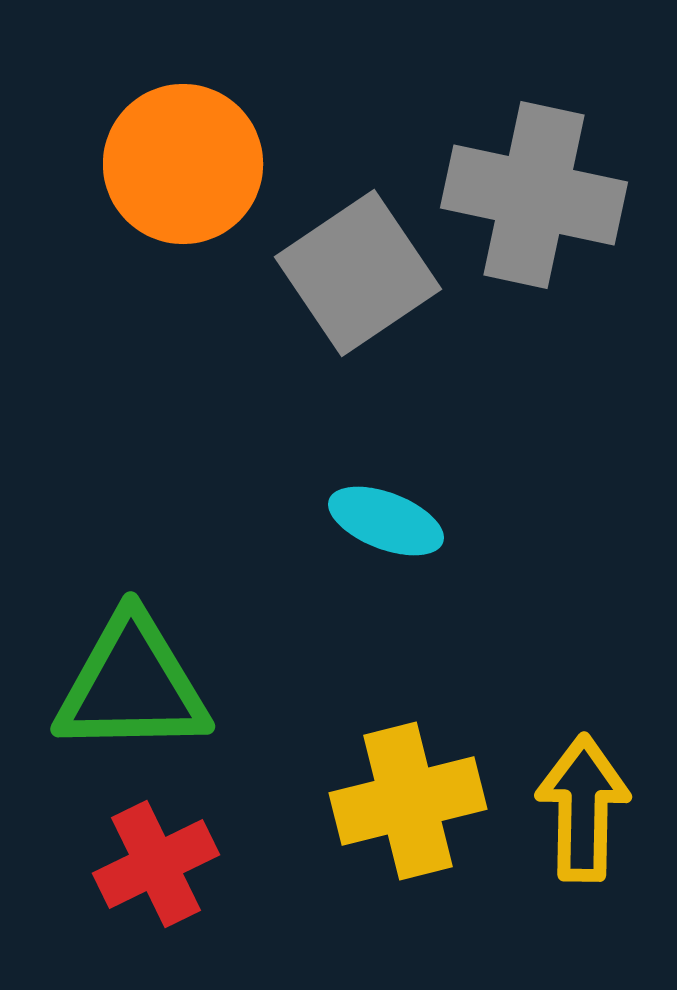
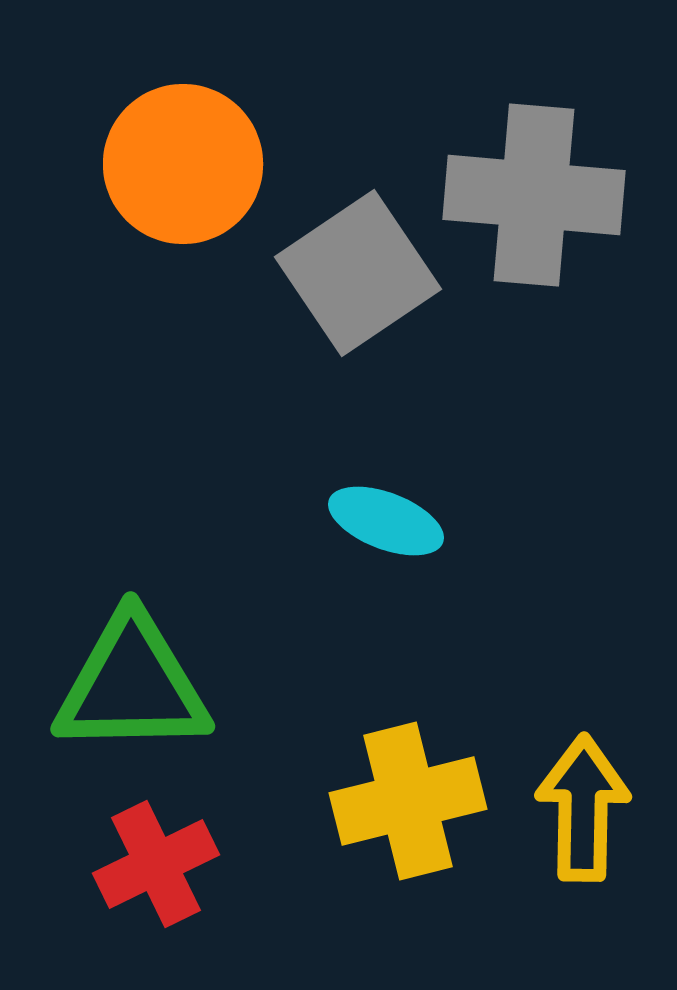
gray cross: rotated 7 degrees counterclockwise
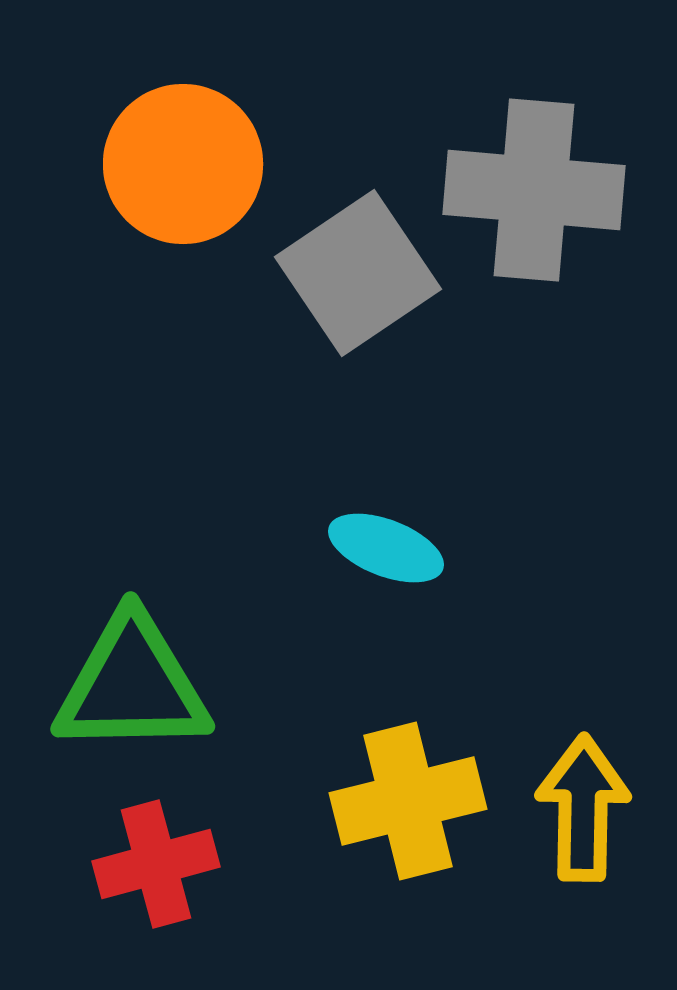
gray cross: moved 5 px up
cyan ellipse: moved 27 px down
red cross: rotated 11 degrees clockwise
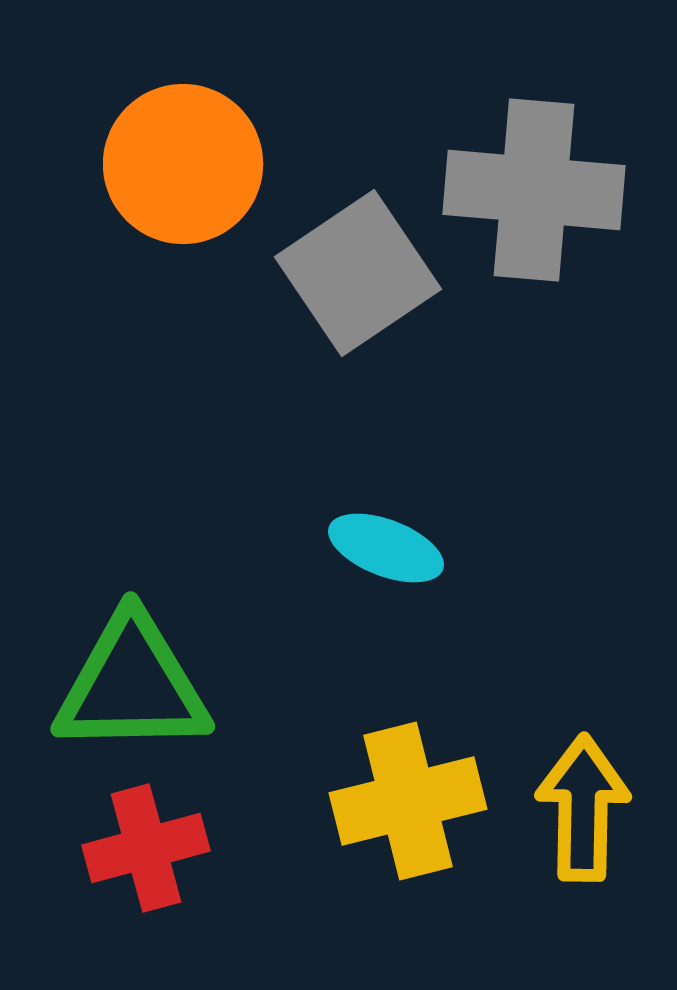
red cross: moved 10 px left, 16 px up
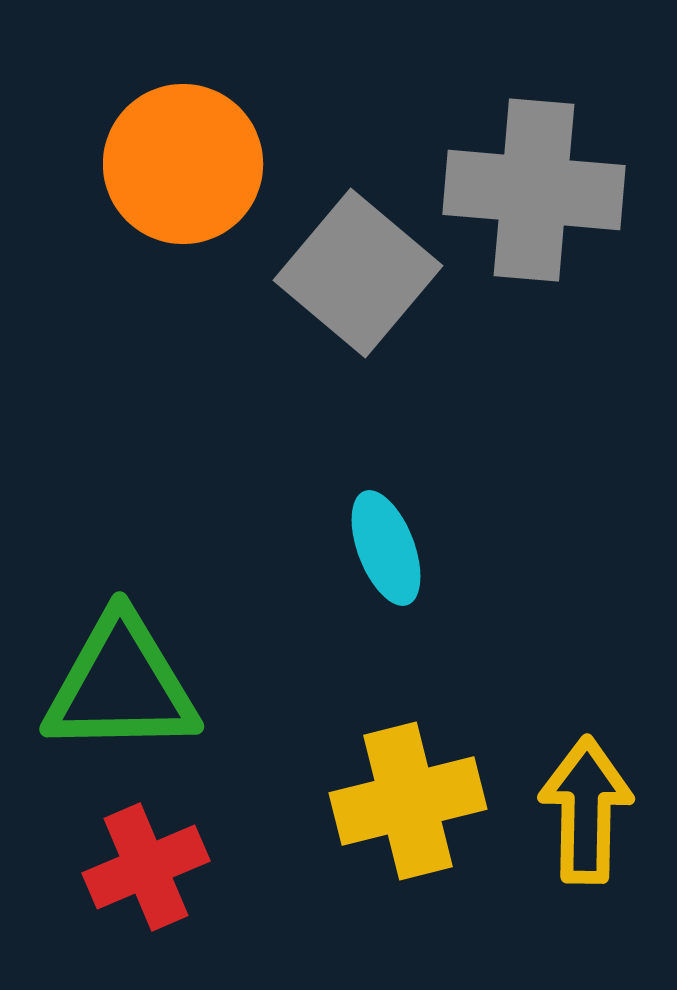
gray square: rotated 16 degrees counterclockwise
cyan ellipse: rotated 48 degrees clockwise
green triangle: moved 11 px left
yellow arrow: moved 3 px right, 2 px down
red cross: moved 19 px down; rotated 8 degrees counterclockwise
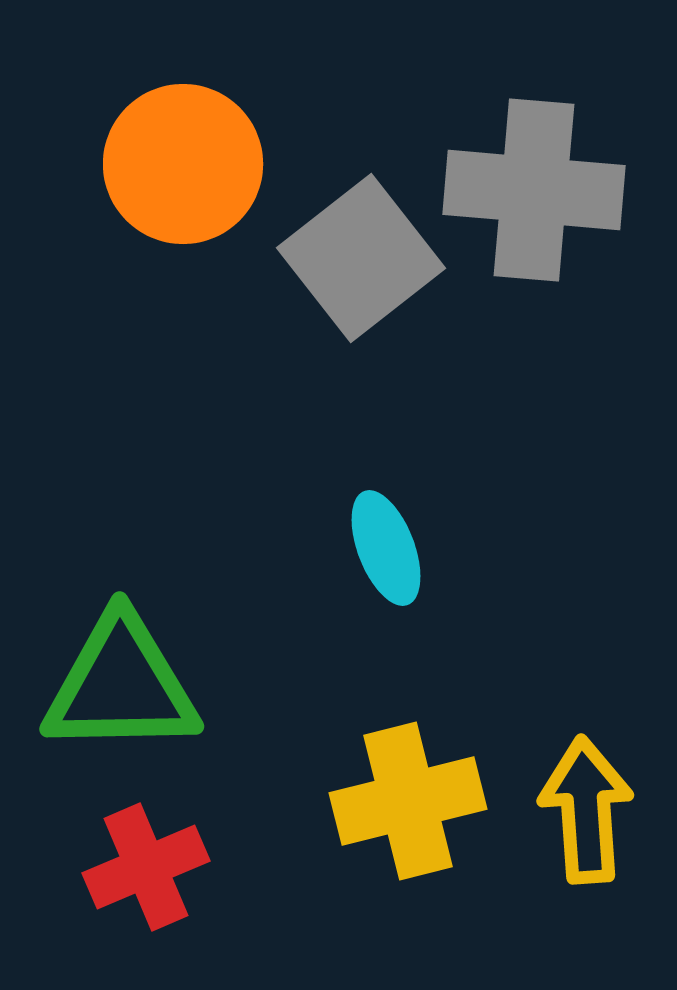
gray square: moved 3 px right, 15 px up; rotated 12 degrees clockwise
yellow arrow: rotated 5 degrees counterclockwise
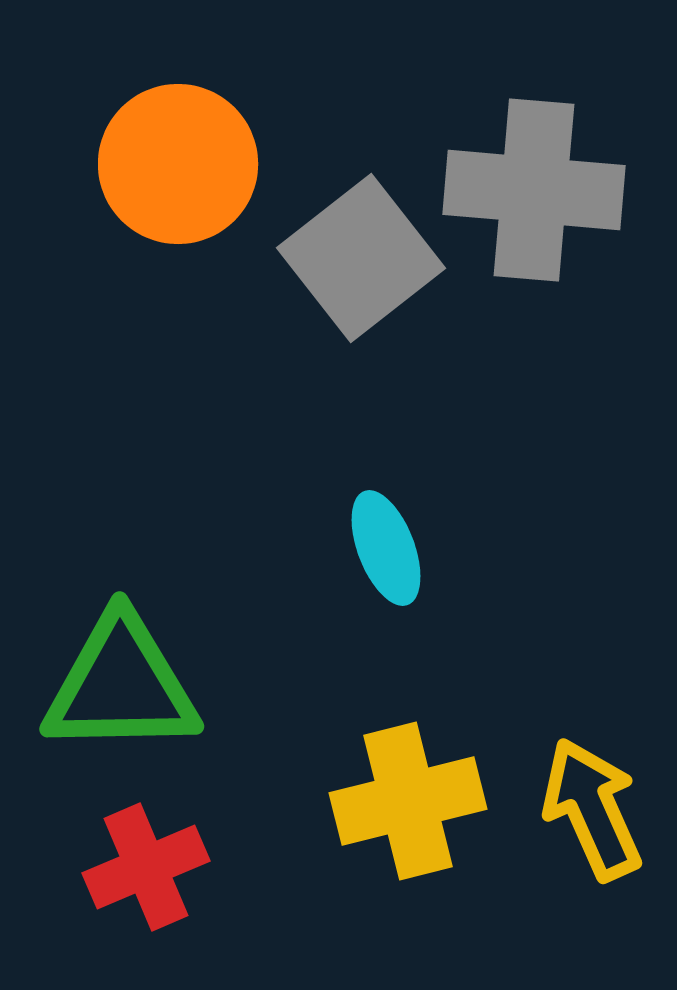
orange circle: moved 5 px left
yellow arrow: moved 6 px right, 1 px up; rotated 20 degrees counterclockwise
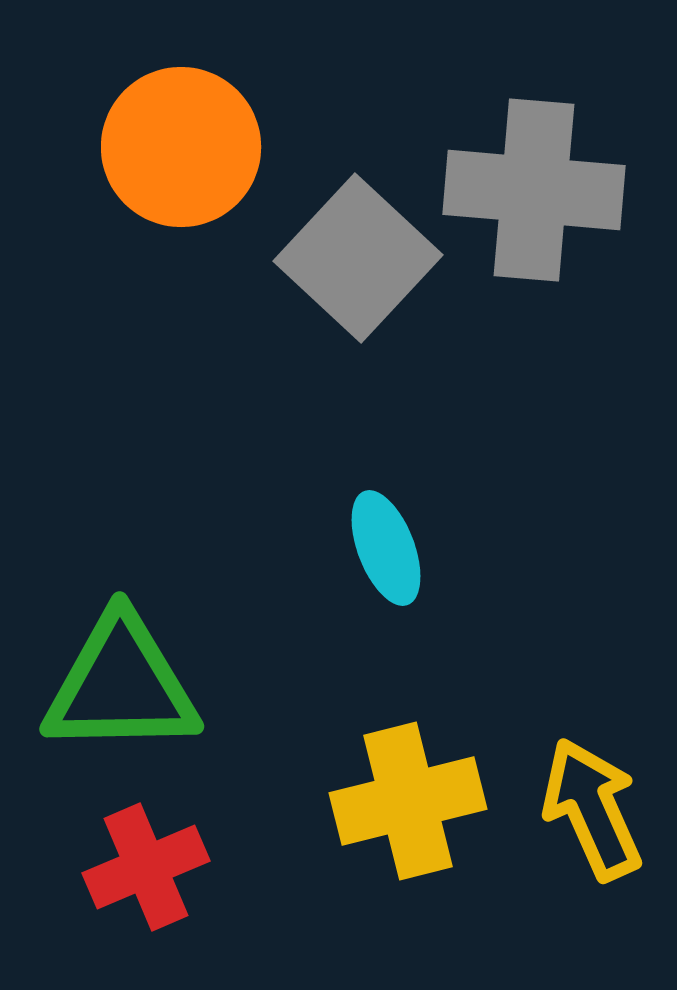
orange circle: moved 3 px right, 17 px up
gray square: moved 3 px left; rotated 9 degrees counterclockwise
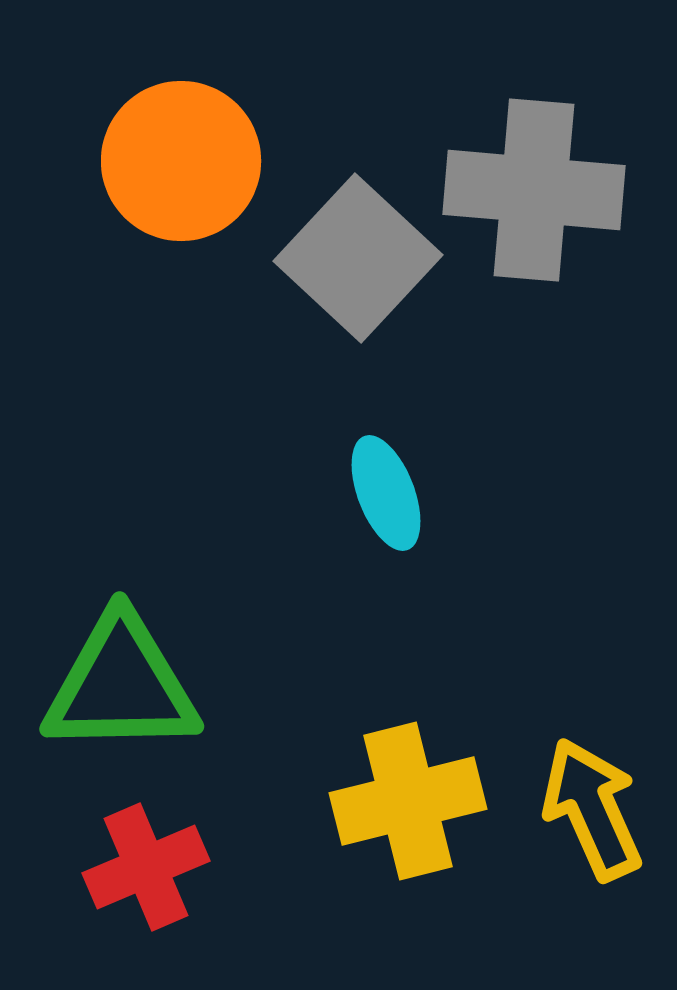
orange circle: moved 14 px down
cyan ellipse: moved 55 px up
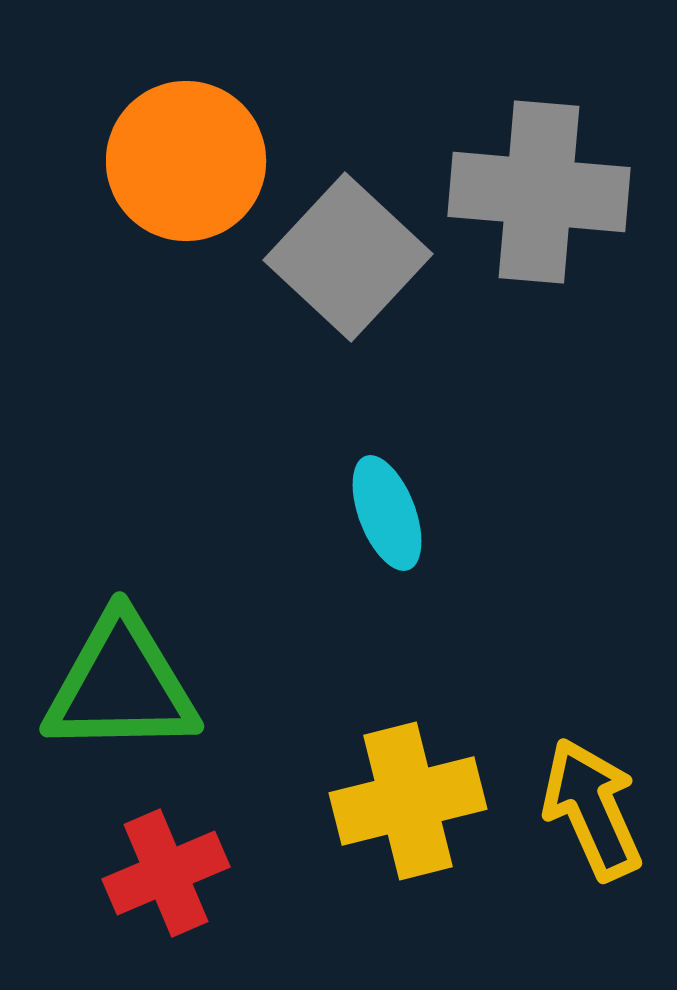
orange circle: moved 5 px right
gray cross: moved 5 px right, 2 px down
gray square: moved 10 px left, 1 px up
cyan ellipse: moved 1 px right, 20 px down
red cross: moved 20 px right, 6 px down
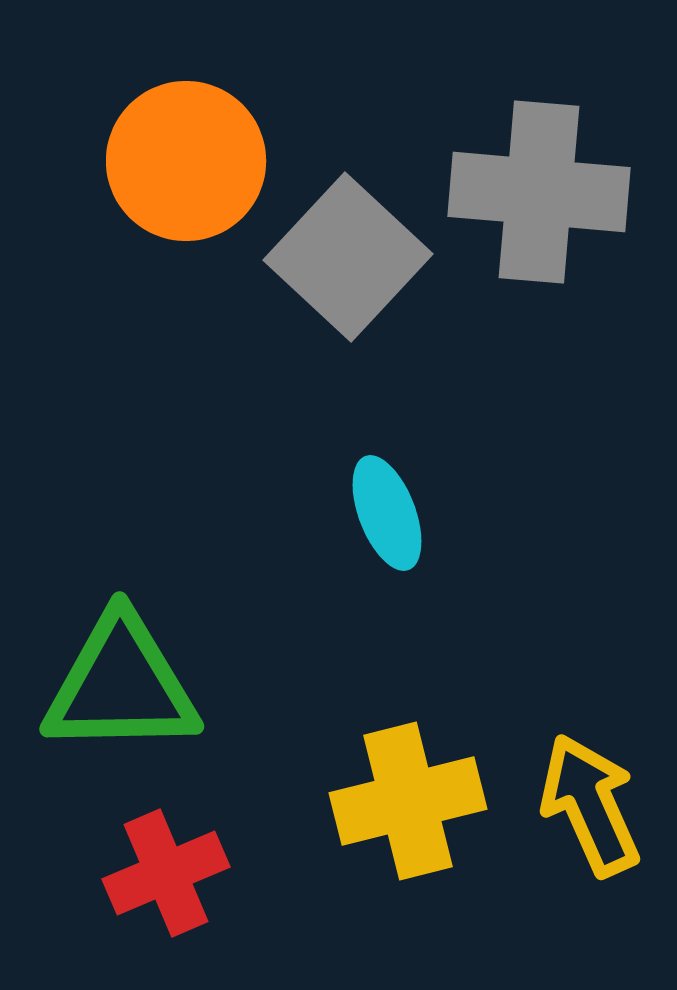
yellow arrow: moved 2 px left, 4 px up
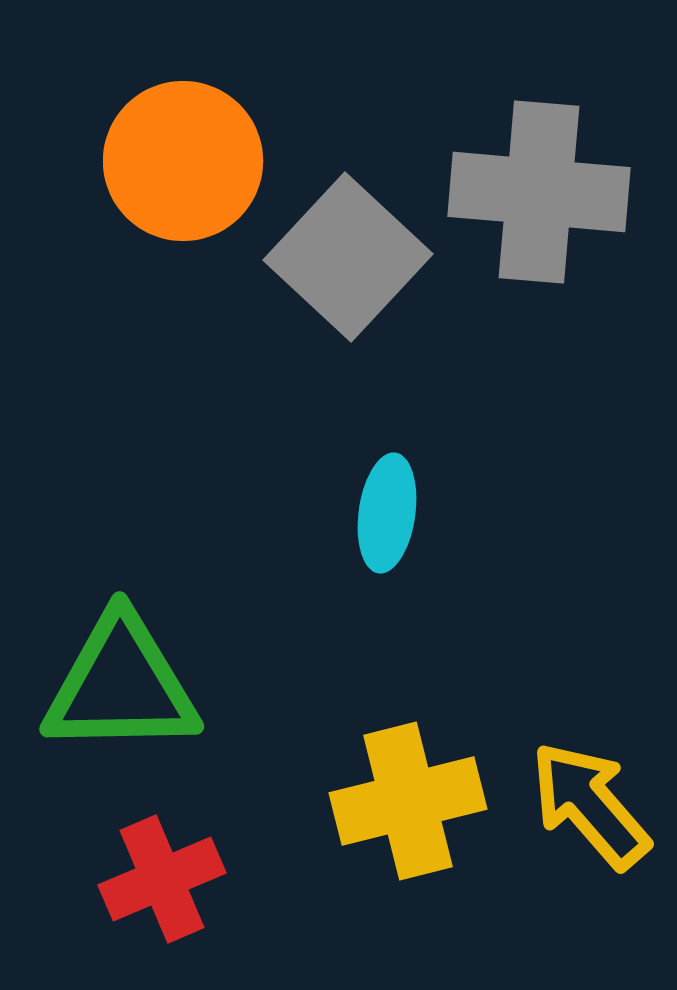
orange circle: moved 3 px left
cyan ellipse: rotated 29 degrees clockwise
yellow arrow: rotated 17 degrees counterclockwise
red cross: moved 4 px left, 6 px down
